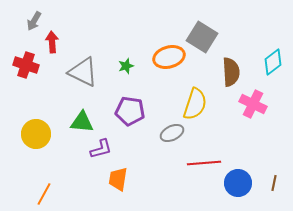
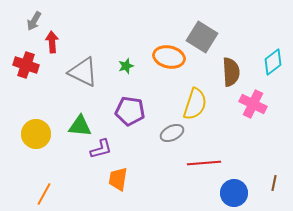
orange ellipse: rotated 28 degrees clockwise
green triangle: moved 2 px left, 4 px down
blue circle: moved 4 px left, 10 px down
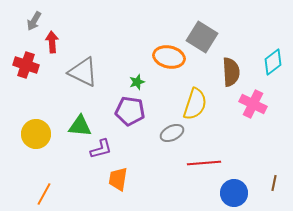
green star: moved 11 px right, 16 px down
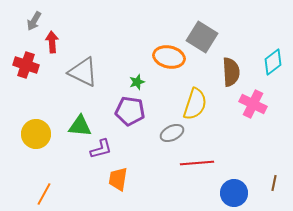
red line: moved 7 px left
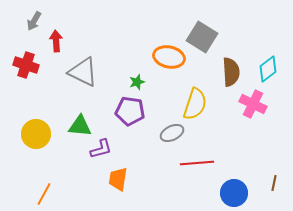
red arrow: moved 4 px right, 1 px up
cyan diamond: moved 5 px left, 7 px down
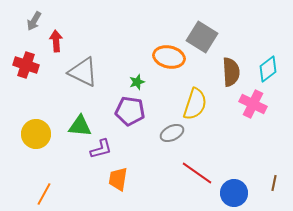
red line: moved 10 px down; rotated 40 degrees clockwise
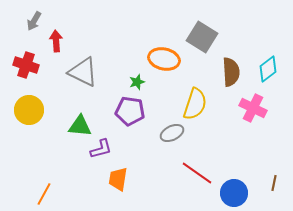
orange ellipse: moved 5 px left, 2 px down
pink cross: moved 4 px down
yellow circle: moved 7 px left, 24 px up
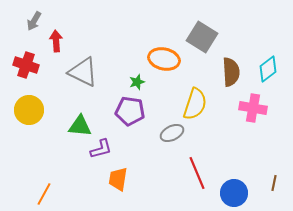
pink cross: rotated 16 degrees counterclockwise
red line: rotated 32 degrees clockwise
